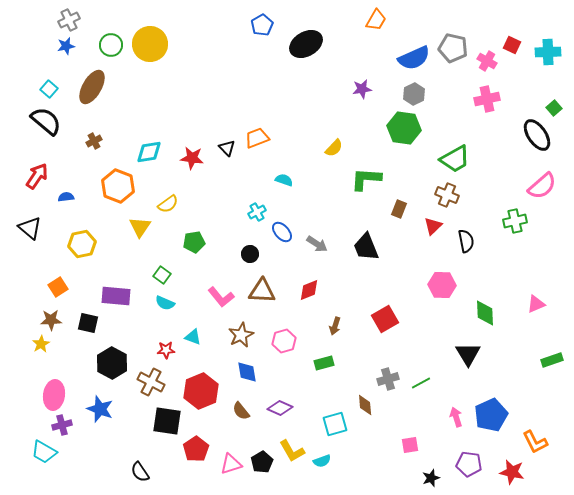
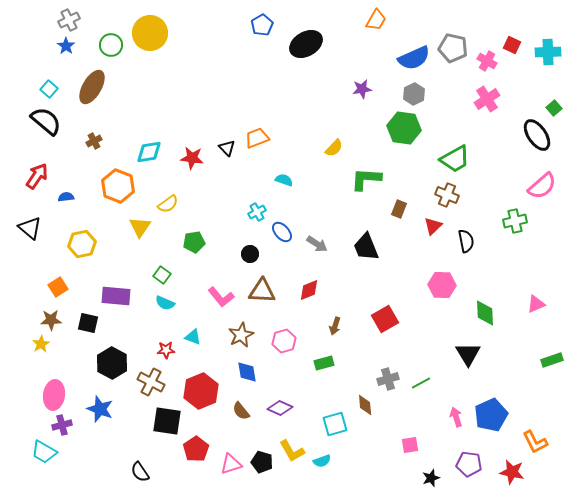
yellow circle at (150, 44): moved 11 px up
blue star at (66, 46): rotated 24 degrees counterclockwise
pink cross at (487, 99): rotated 20 degrees counterclockwise
black pentagon at (262, 462): rotated 25 degrees counterclockwise
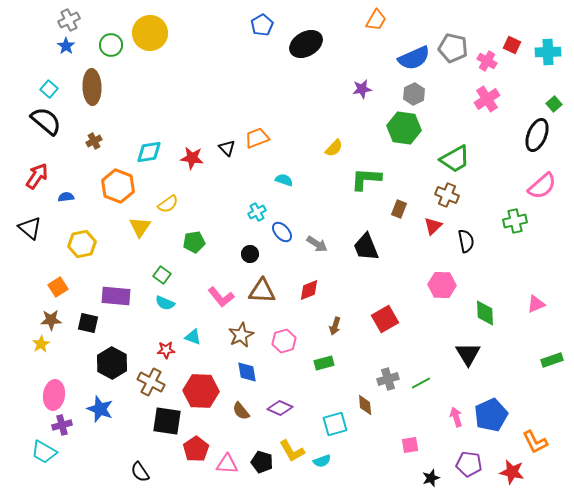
brown ellipse at (92, 87): rotated 32 degrees counterclockwise
green square at (554, 108): moved 4 px up
black ellipse at (537, 135): rotated 56 degrees clockwise
red hexagon at (201, 391): rotated 24 degrees clockwise
pink triangle at (231, 464): moved 4 px left; rotated 20 degrees clockwise
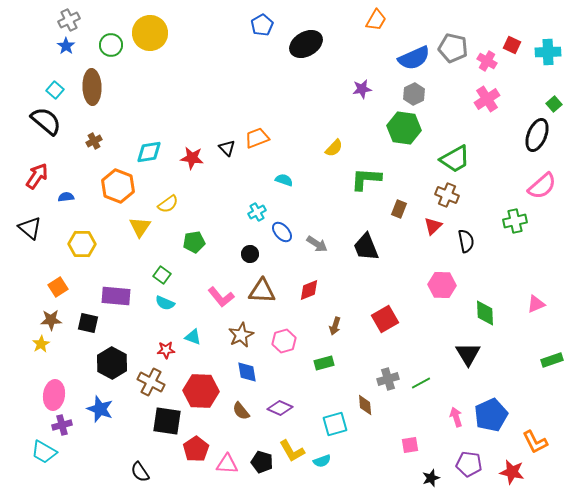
cyan square at (49, 89): moved 6 px right, 1 px down
yellow hexagon at (82, 244): rotated 12 degrees clockwise
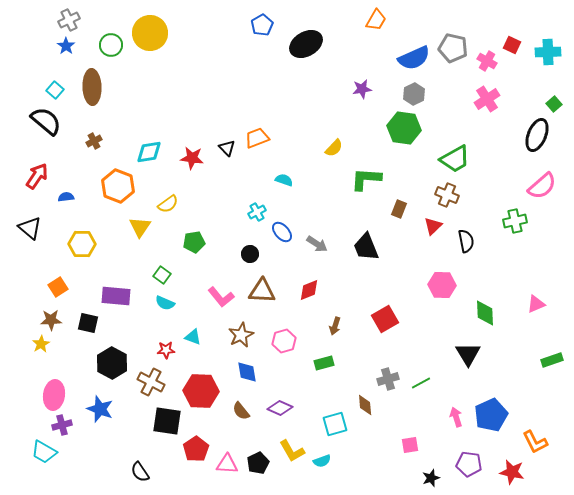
black pentagon at (262, 462): moved 4 px left, 1 px down; rotated 30 degrees clockwise
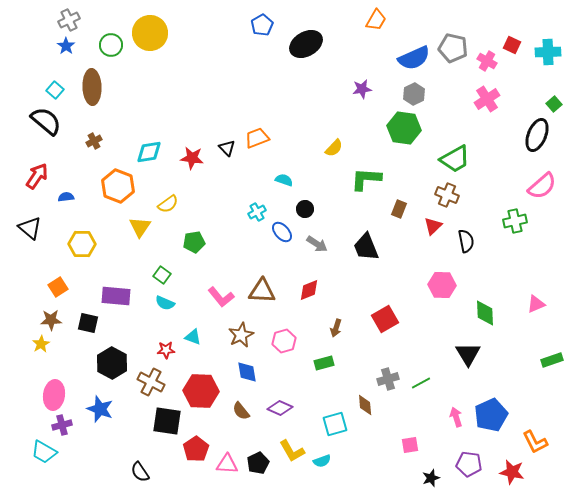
black circle at (250, 254): moved 55 px right, 45 px up
brown arrow at (335, 326): moved 1 px right, 2 px down
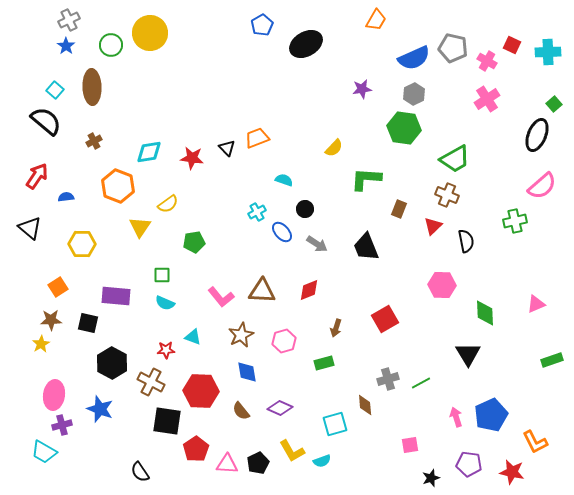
green square at (162, 275): rotated 36 degrees counterclockwise
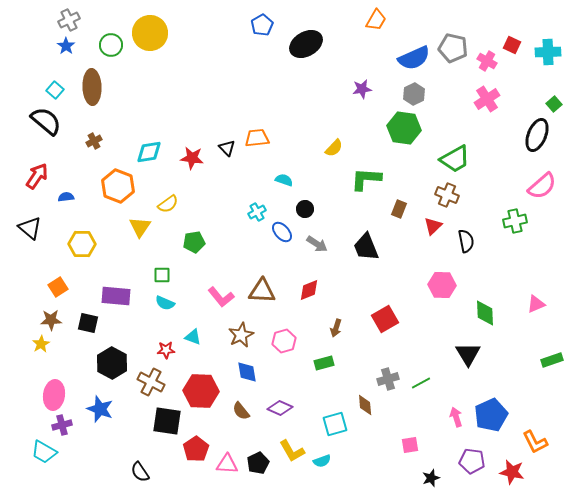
orange trapezoid at (257, 138): rotated 15 degrees clockwise
purple pentagon at (469, 464): moved 3 px right, 3 px up
